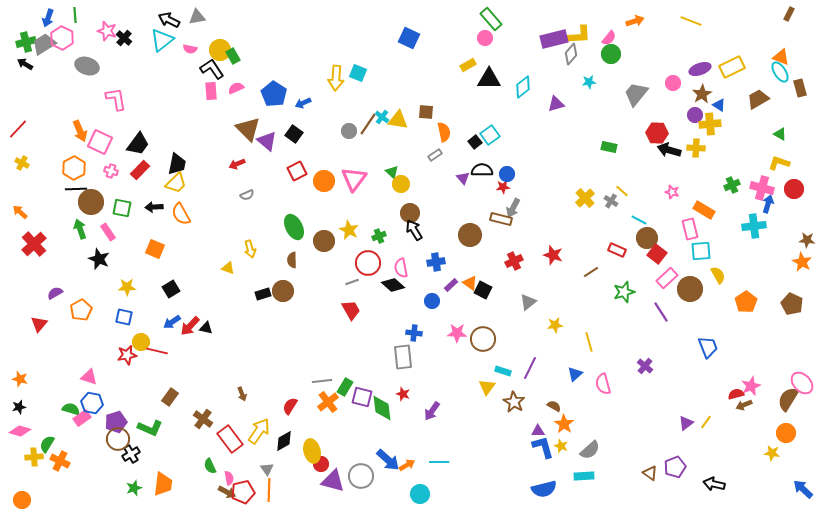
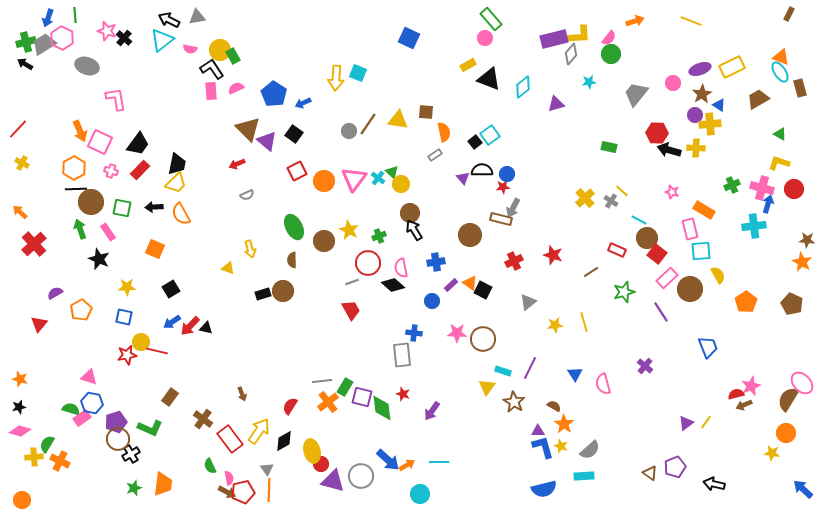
black triangle at (489, 79): rotated 20 degrees clockwise
cyan cross at (382, 117): moved 4 px left, 61 px down
yellow line at (589, 342): moved 5 px left, 20 px up
gray rectangle at (403, 357): moved 1 px left, 2 px up
blue triangle at (575, 374): rotated 21 degrees counterclockwise
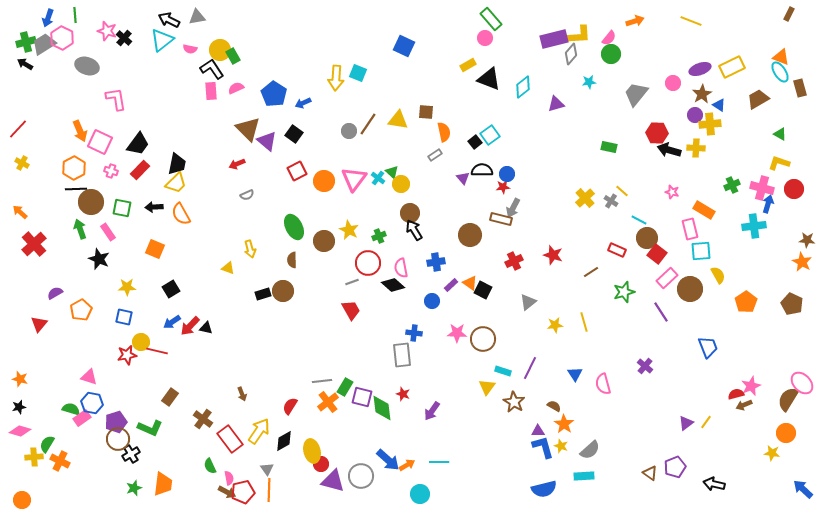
blue square at (409, 38): moved 5 px left, 8 px down
